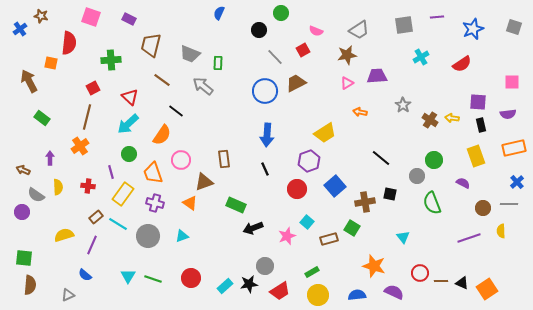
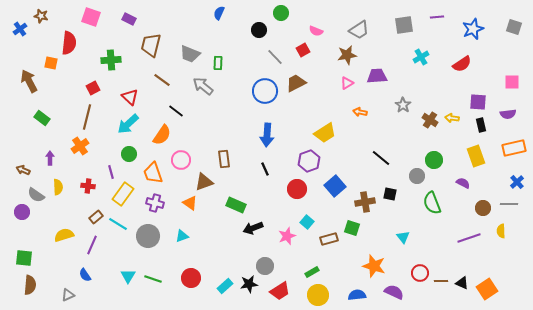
green square at (352, 228): rotated 14 degrees counterclockwise
blue semicircle at (85, 275): rotated 16 degrees clockwise
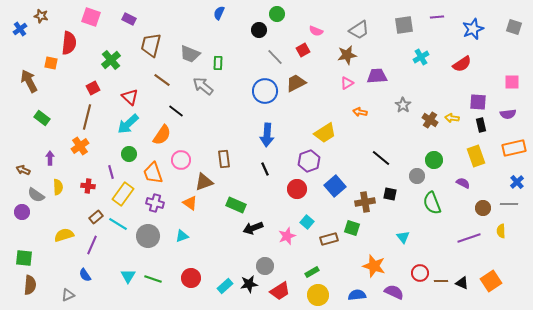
green circle at (281, 13): moved 4 px left, 1 px down
green cross at (111, 60): rotated 36 degrees counterclockwise
orange square at (487, 289): moved 4 px right, 8 px up
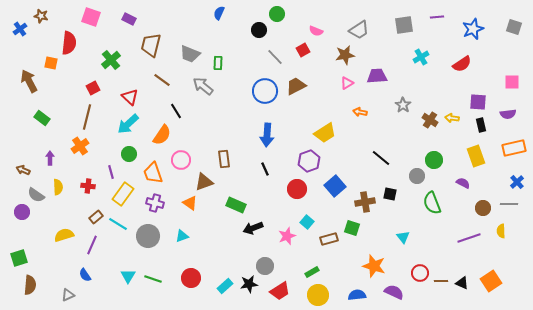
brown star at (347, 55): moved 2 px left
brown trapezoid at (296, 83): moved 3 px down
black line at (176, 111): rotated 21 degrees clockwise
green square at (24, 258): moved 5 px left; rotated 24 degrees counterclockwise
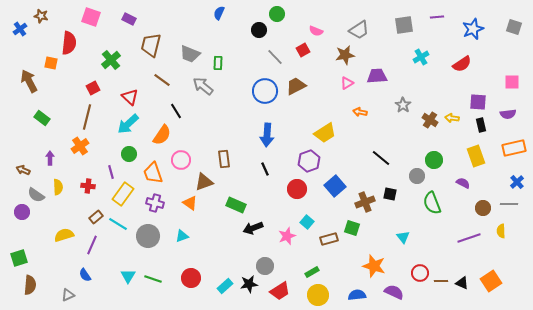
brown cross at (365, 202): rotated 12 degrees counterclockwise
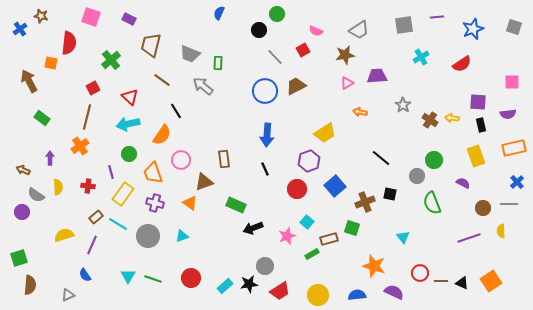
cyan arrow at (128, 124): rotated 30 degrees clockwise
green rectangle at (312, 272): moved 18 px up
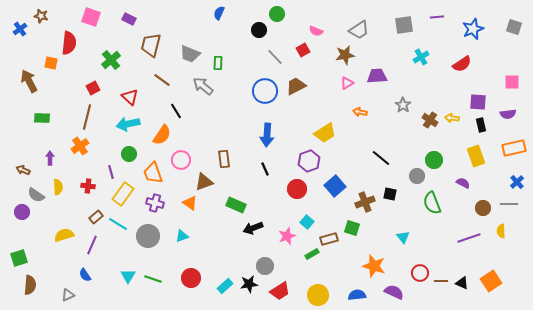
green rectangle at (42, 118): rotated 35 degrees counterclockwise
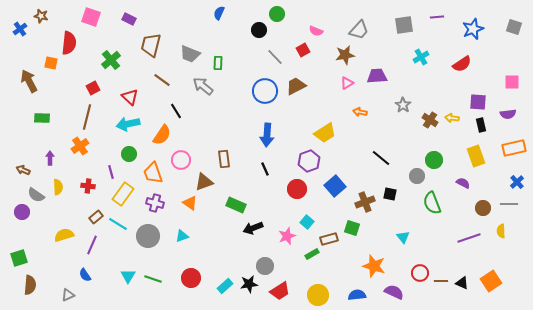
gray trapezoid at (359, 30): rotated 15 degrees counterclockwise
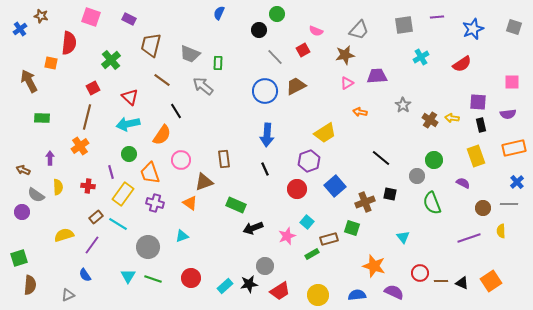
orange trapezoid at (153, 173): moved 3 px left
gray circle at (148, 236): moved 11 px down
purple line at (92, 245): rotated 12 degrees clockwise
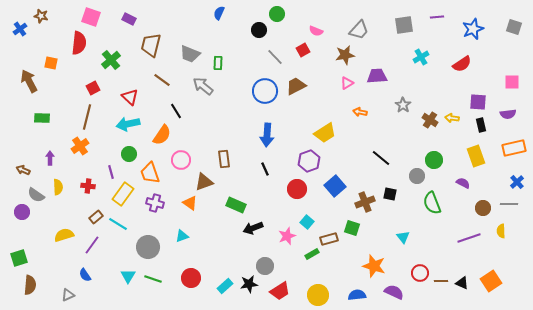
red semicircle at (69, 43): moved 10 px right
